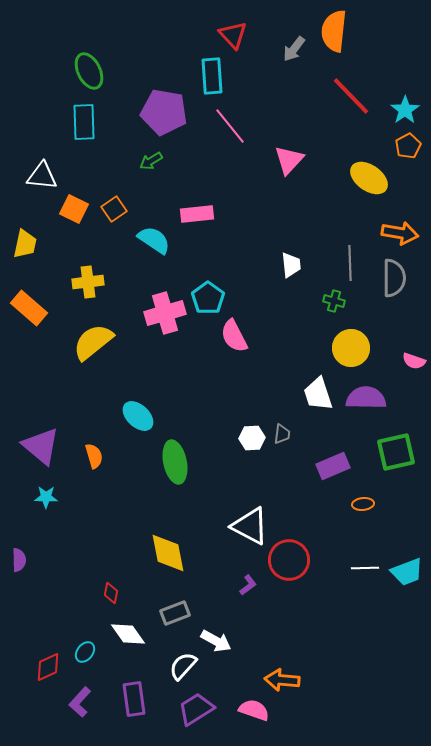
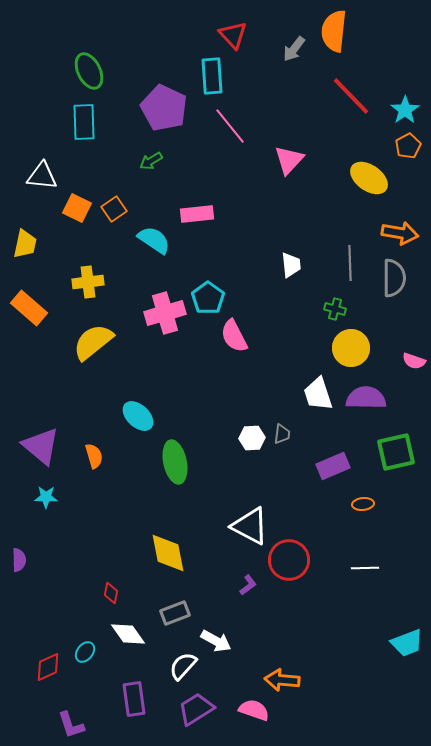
purple pentagon at (164, 112): moved 4 px up; rotated 15 degrees clockwise
orange square at (74, 209): moved 3 px right, 1 px up
green cross at (334, 301): moved 1 px right, 8 px down
cyan trapezoid at (407, 572): moved 71 px down
purple L-shape at (80, 702): moved 9 px left, 23 px down; rotated 60 degrees counterclockwise
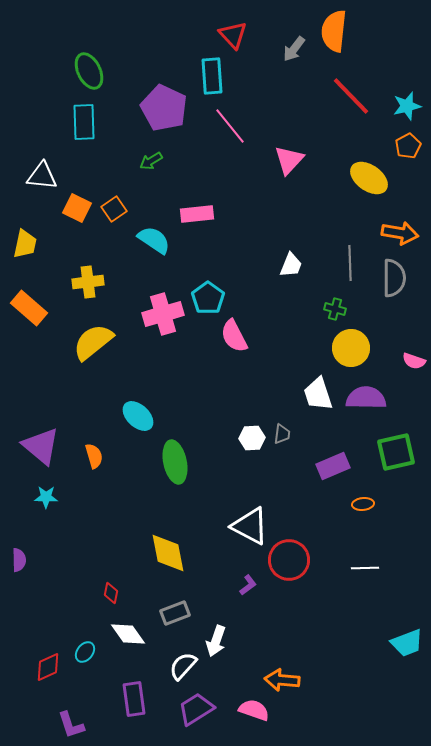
cyan star at (405, 110): moved 2 px right, 4 px up; rotated 20 degrees clockwise
white trapezoid at (291, 265): rotated 28 degrees clockwise
pink cross at (165, 313): moved 2 px left, 1 px down
white arrow at (216, 641): rotated 80 degrees clockwise
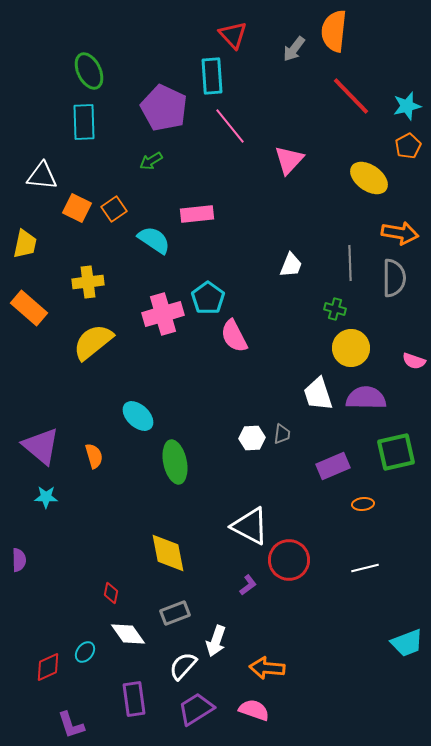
white line at (365, 568): rotated 12 degrees counterclockwise
orange arrow at (282, 680): moved 15 px left, 12 px up
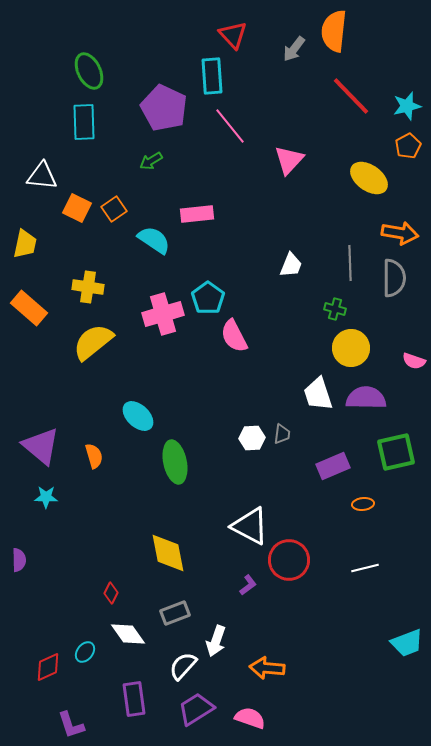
yellow cross at (88, 282): moved 5 px down; rotated 16 degrees clockwise
red diamond at (111, 593): rotated 15 degrees clockwise
pink semicircle at (254, 710): moved 4 px left, 8 px down
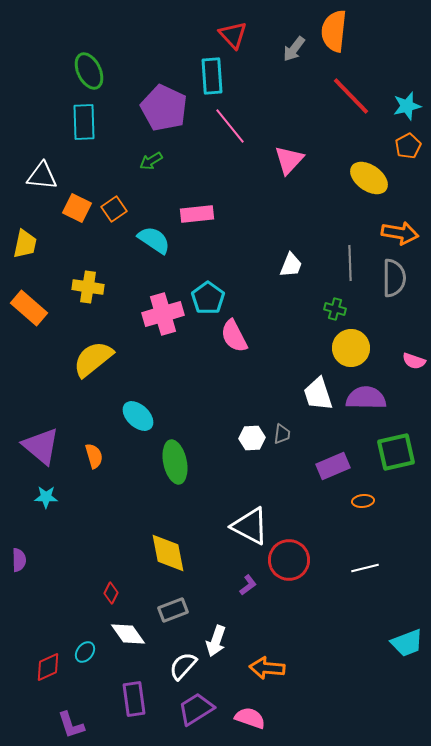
yellow semicircle at (93, 342): moved 17 px down
orange ellipse at (363, 504): moved 3 px up
gray rectangle at (175, 613): moved 2 px left, 3 px up
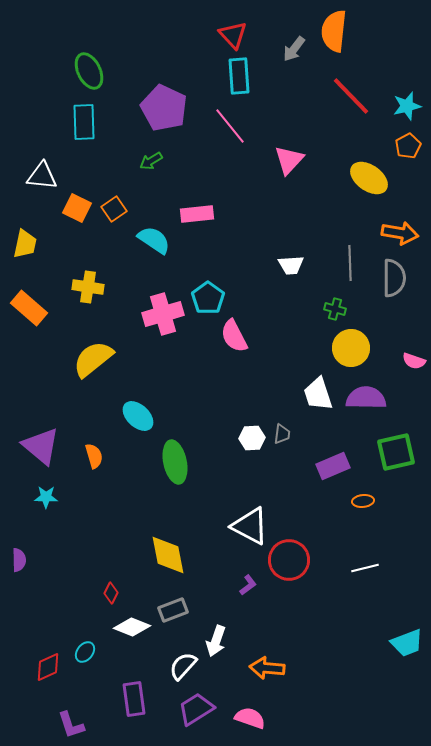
cyan rectangle at (212, 76): moved 27 px right
white trapezoid at (291, 265): rotated 64 degrees clockwise
yellow diamond at (168, 553): moved 2 px down
white diamond at (128, 634): moved 4 px right, 7 px up; rotated 33 degrees counterclockwise
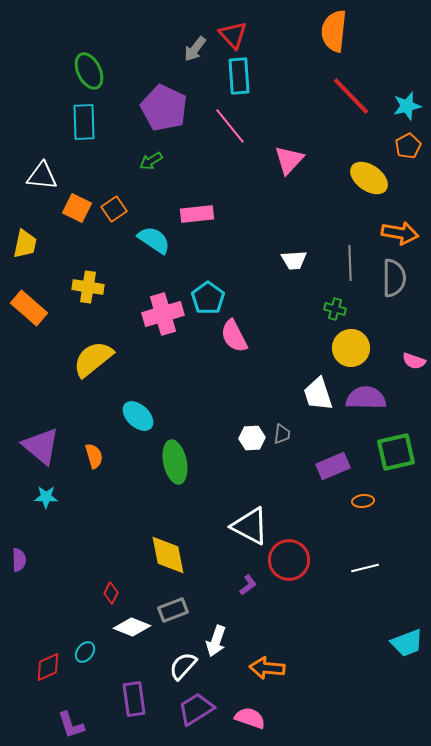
gray arrow at (294, 49): moved 99 px left
white trapezoid at (291, 265): moved 3 px right, 5 px up
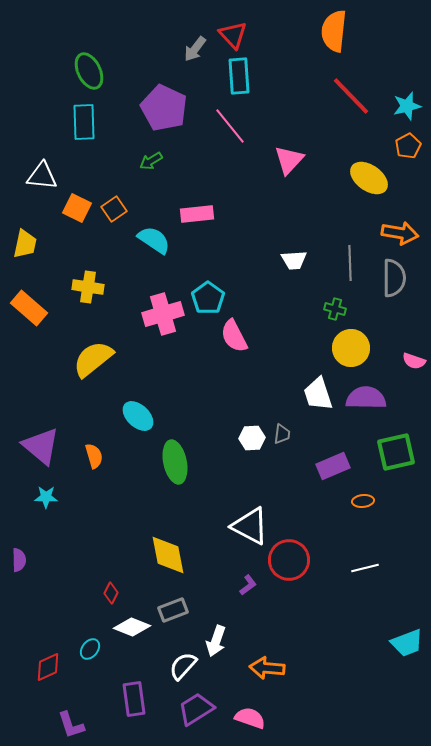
cyan ellipse at (85, 652): moved 5 px right, 3 px up
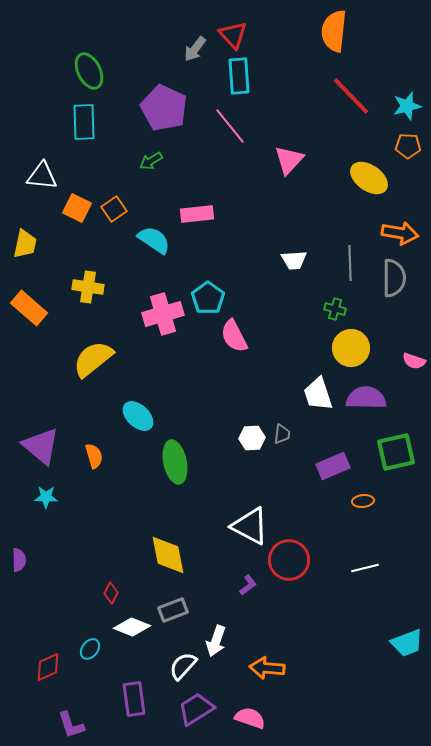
orange pentagon at (408, 146): rotated 30 degrees clockwise
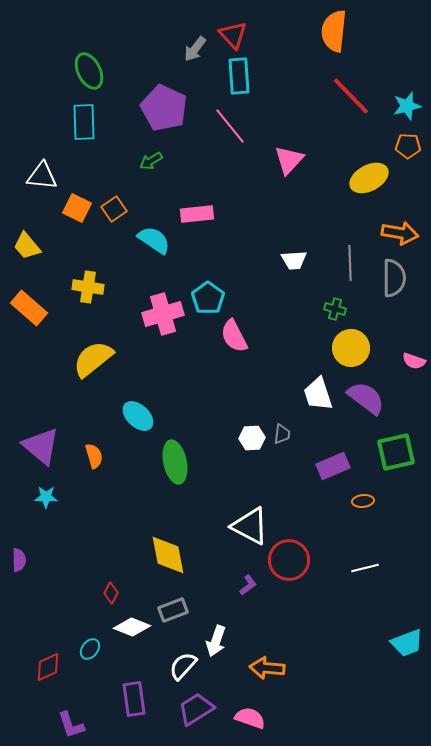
yellow ellipse at (369, 178): rotated 63 degrees counterclockwise
yellow trapezoid at (25, 244): moved 2 px right, 2 px down; rotated 128 degrees clockwise
purple semicircle at (366, 398): rotated 36 degrees clockwise
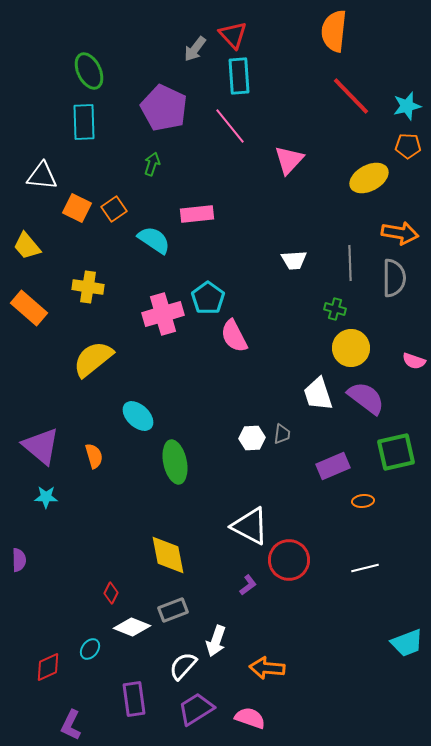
green arrow at (151, 161): moved 1 px right, 3 px down; rotated 140 degrees clockwise
purple L-shape at (71, 725): rotated 44 degrees clockwise
